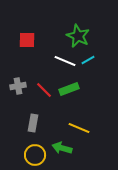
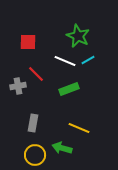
red square: moved 1 px right, 2 px down
red line: moved 8 px left, 16 px up
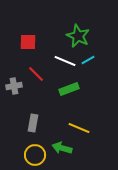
gray cross: moved 4 px left
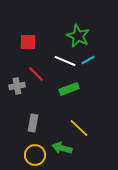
gray cross: moved 3 px right
yellow line: rotated 20 degrees clockwise
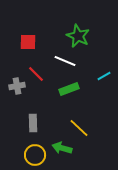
cyan line: moved 16 px right, 16 px down
gray rectangle: rotated 12 degrees counterclockwise
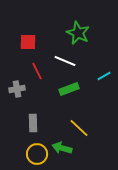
green star: moved 3 px up
red line: moved 1 px right, 3 px up; rotated 18 degrees clockwise
gray cross: moved 3 px down
yellow circle: moved 2 px right, 1 px up
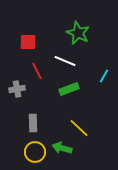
cyan line: rotated 32 degrees counterclockwise
yellow circle: moved 2 px left, 2 px up
